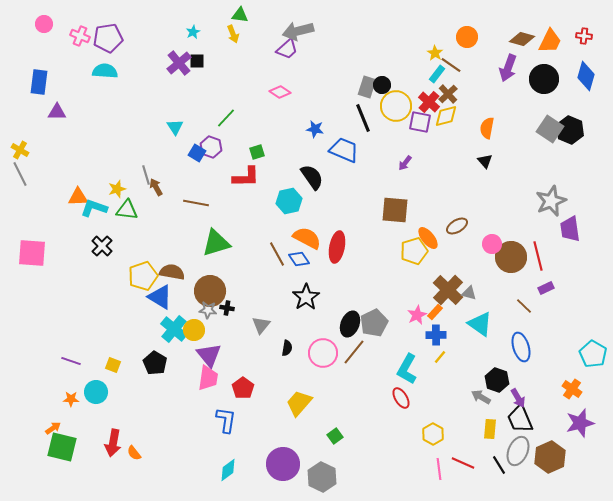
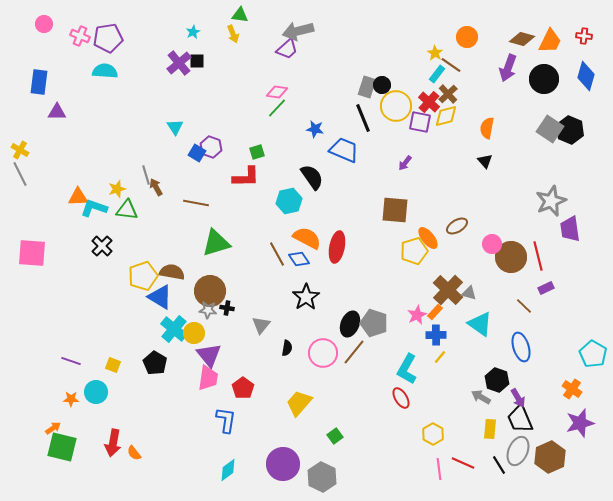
pink diamond at (280, 92): moved 3 px left; rotated 25 degrees counterclockwise
green line at (226, 118): moved 51 px right, 10 px up
gray pentagon at (374, 323): rotated 28 degrees counterclockwise
yellow circle at (194, 330): moved 3 px down
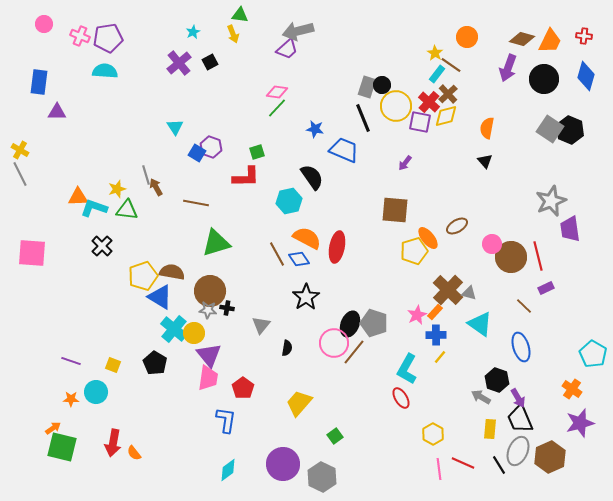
black square at (197, 61): moved 13 px right, 1 px down; rotated 28 degrees counterclockwise
pink circle at (323, 353): moved 11 px right, 10 px up
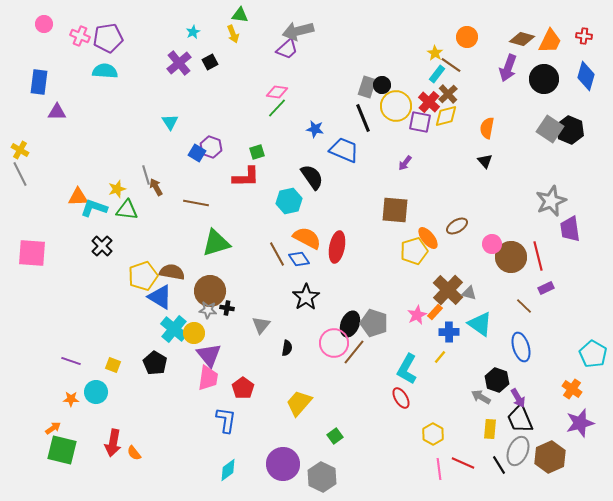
cyan triangle at (175, 127): moved 5 px left, 5 px up
blue cross at (436, 335): moved 13 px right, 3 px up
green square at (62, 447): moved 3 px down
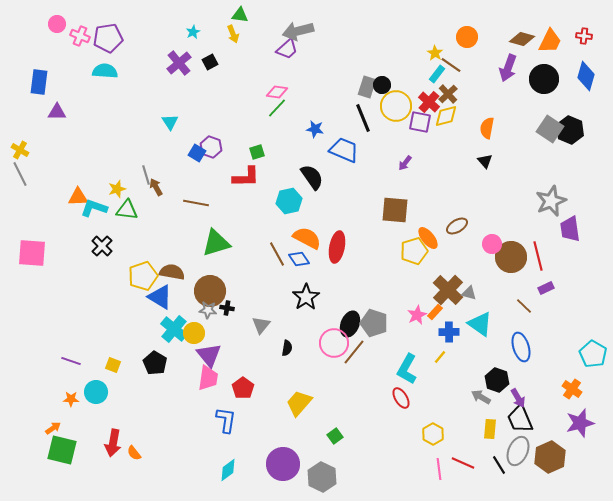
pink circle at (44, 24): moved 13 px right
